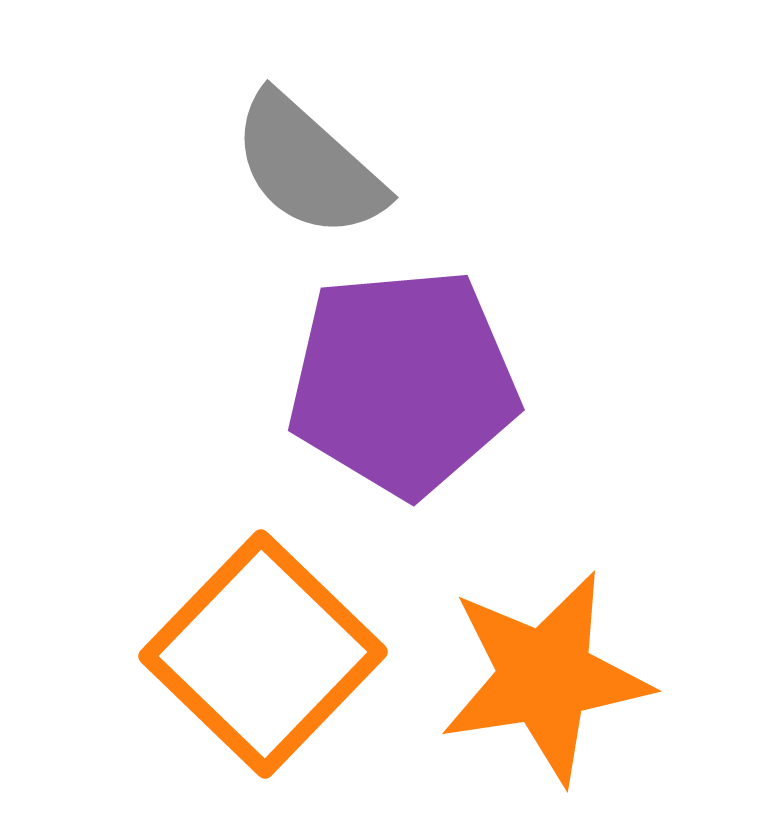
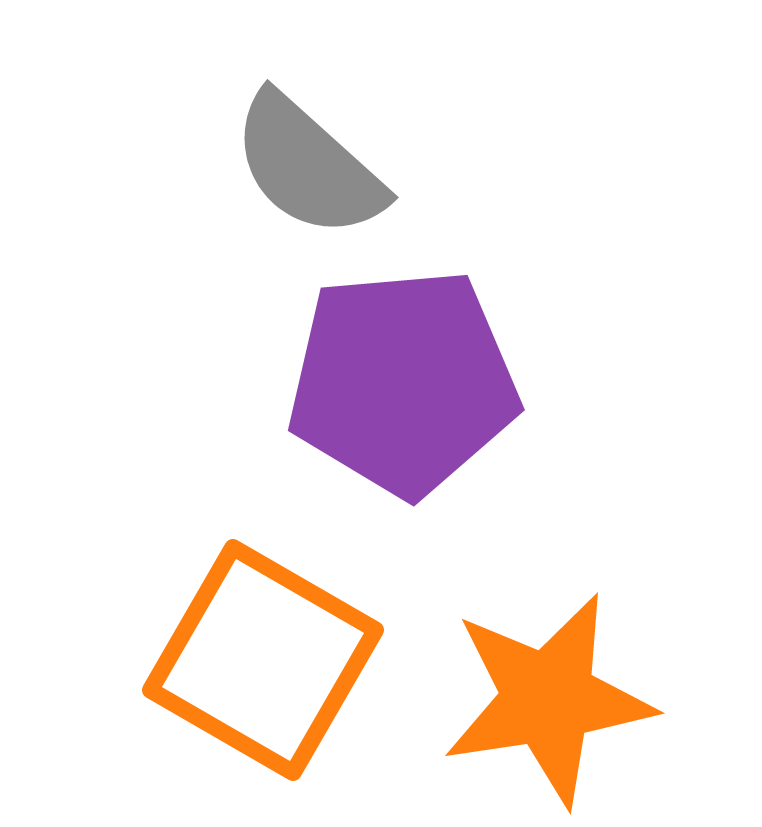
orange square: moved 6 px down; rotated 14 degrees counterclockwise
orange star: moved 3 px right, 22 px down
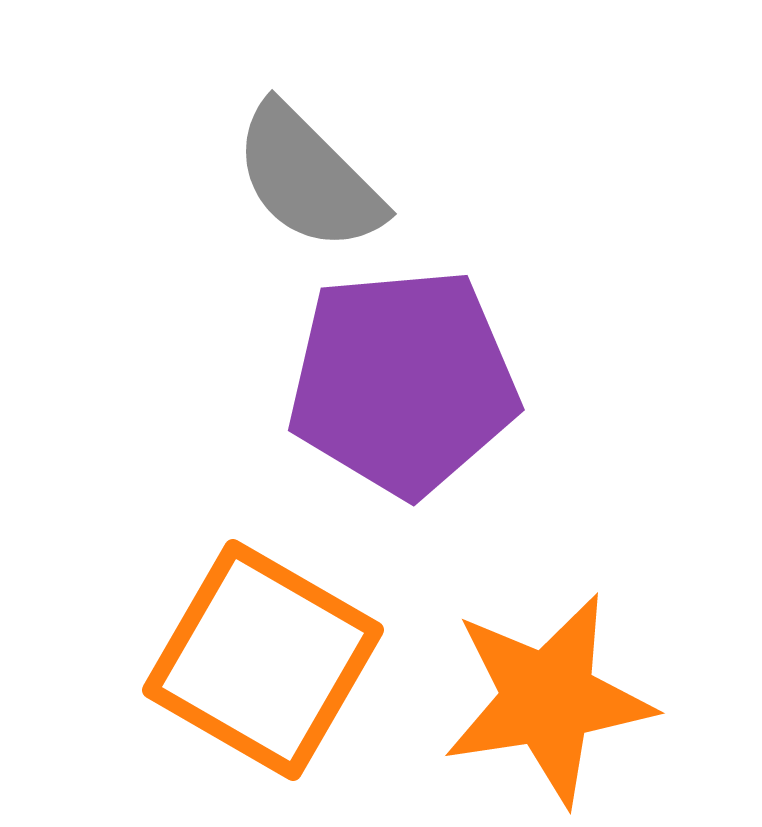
gray semicircle: moved 12 px down; rotated 3 degrees clockwise
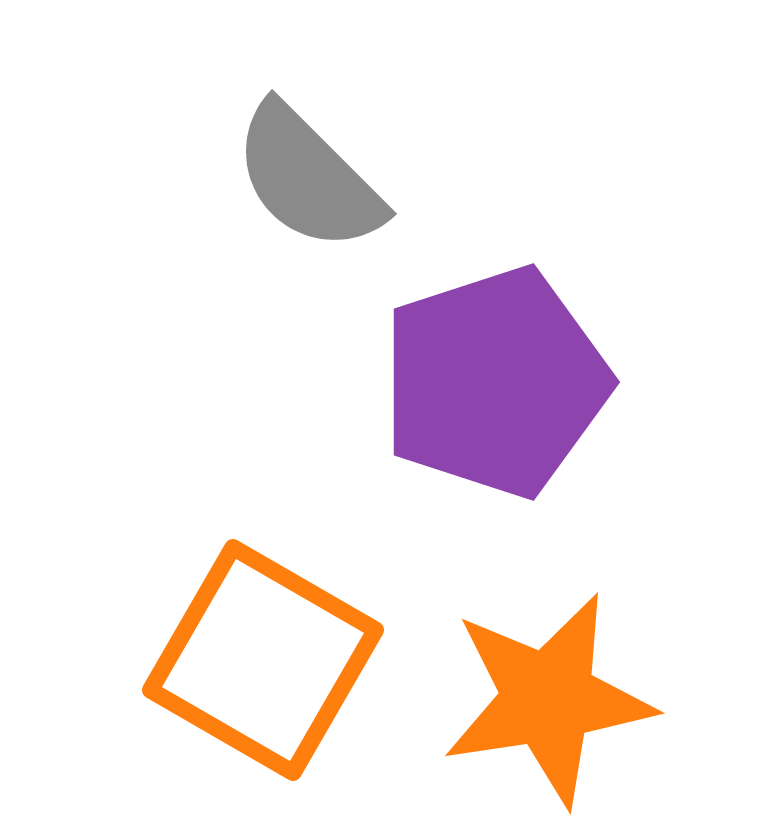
purple pentagon: moved 92 px right; rotated 13 degrees counterclockwise
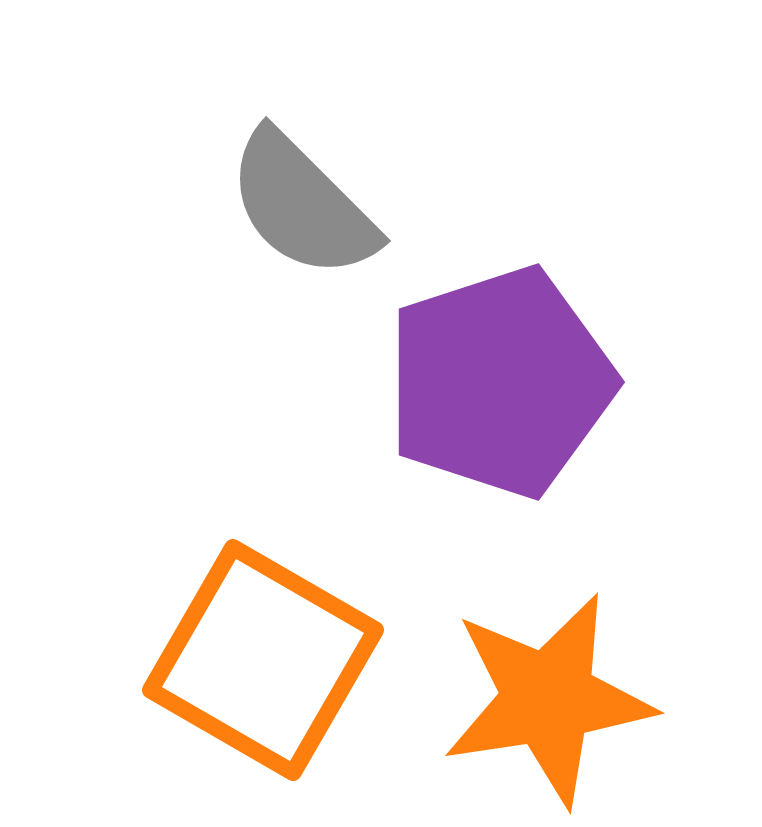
gray semicircle: moved 6 px left, 27 px down
purple pentagon: moved 5 px right
